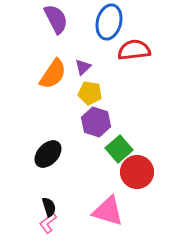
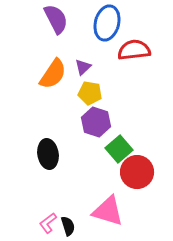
blue ellipse: moved 2 px left, 1 px down
black ellipse: rotated 52 degrees counterclockwise
black semicircle: moved 19 px right, 19 px down
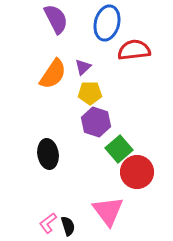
yellow pentagon: rotated 10 degrees counterclockwise
pink triangle: rotated 36 degrees clockwise
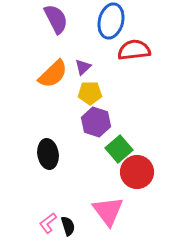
blue ellipse: moved 4 px right, 2 px up
orange semicircle: rotated 12 degrees clockwise
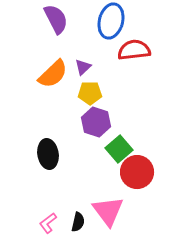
black semicircle: moved 10 px right, 4 px up; rotated 30 degrees clockwise
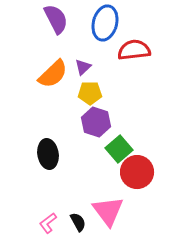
blue ellipse: moved 6 px left, 2 px down
black semicircle: rotated 42 degrees counterclockwise
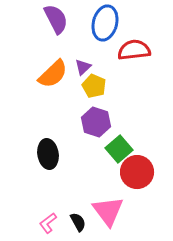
yellow pentagon: moved 4 px right, 7 px up; rotated 25 degrees clockwise
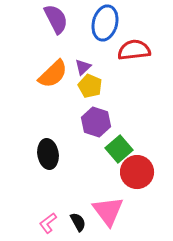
yellow pentagon: moved 4 px left
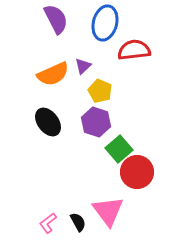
purple triangle: moved 1 px up
orange semicircle: rotated 20 degrees clockwise
yellow pentagon: moved 10 px right, 5 px down
black ellipse: moved 32 px up; rotated 28 degrees counterclockwise
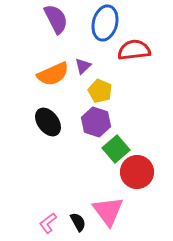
green square: moved 3 px left
